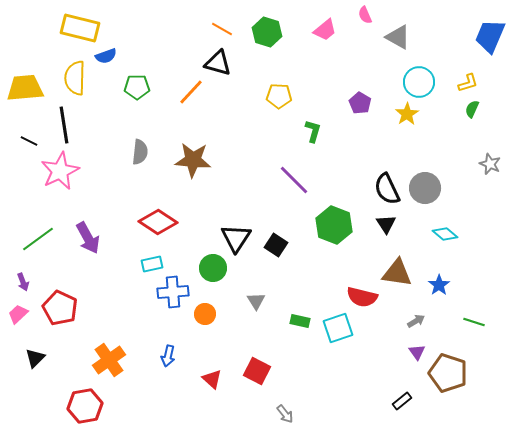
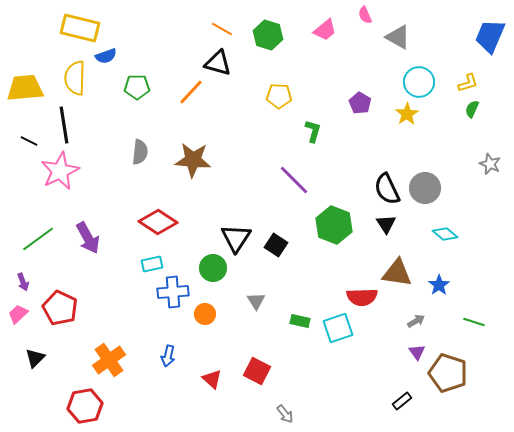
green hexagon at (267, 32): moved 1 px right, 3 px down
red semicircle at (362, 297): rotated 16 degrees counterclockwise
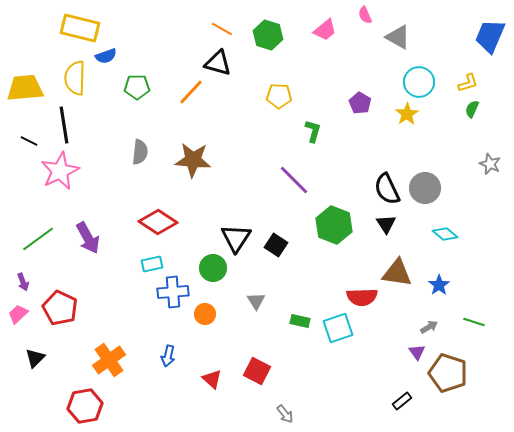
gray arrow at (416, 321): moved 13 px right, 6 px down
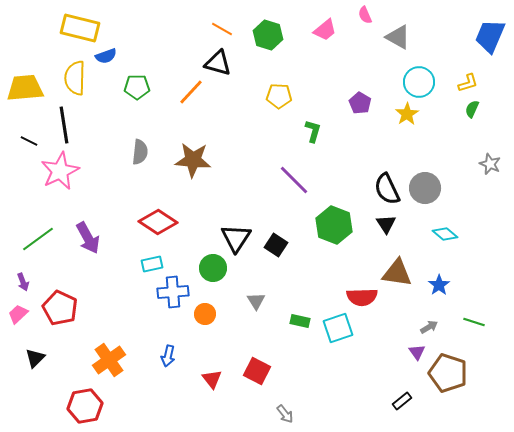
red triangle at (212, 379): rotated 10 degrees clockwise
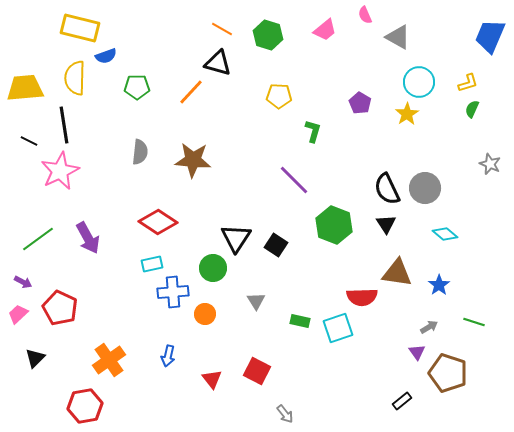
purple arrow at (23, 282): rotated 42 degrees counterclockwise
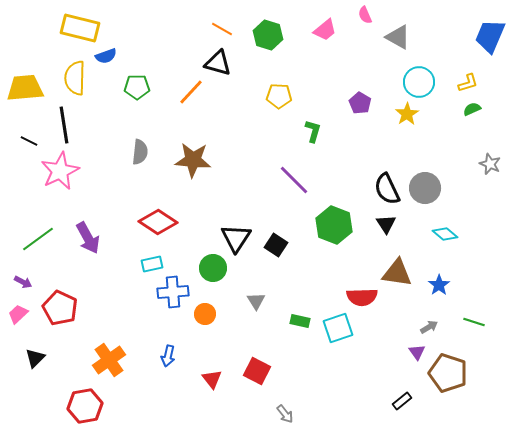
green semicircle at (472, 109): rotated 42 degrees clockwise
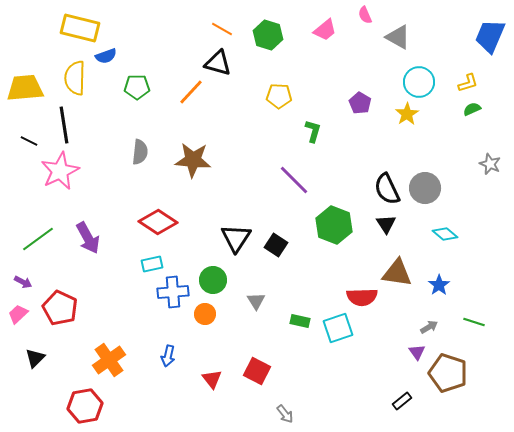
green circle at (213, 268): moved 12 px down
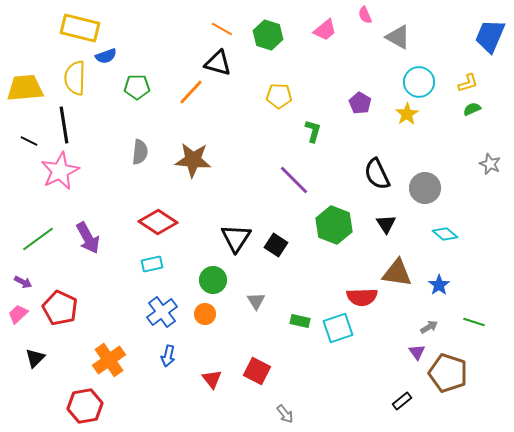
black semicircle at (387, 189): moved 10 px left, 15 px up
blue cross at (173, 292): moved 11 px left, 20 px down; rotated 32 degrees counterclockwise
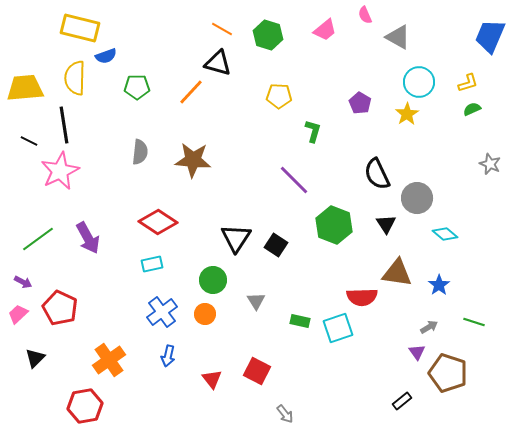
gray circle at (425, 188): moved 8 px left, 10 px down
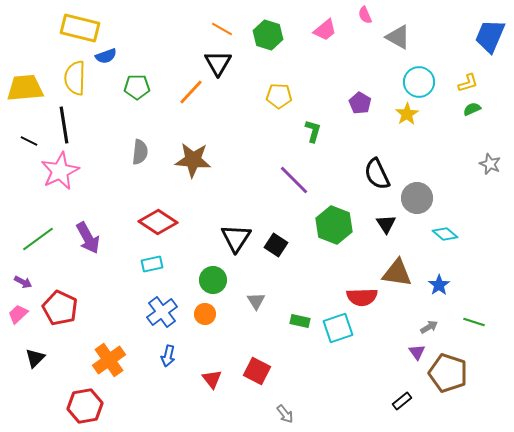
black triangle at (218, 63): rotated 44 degrees clockwise
